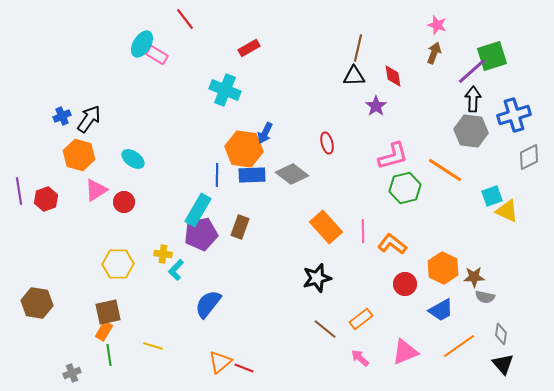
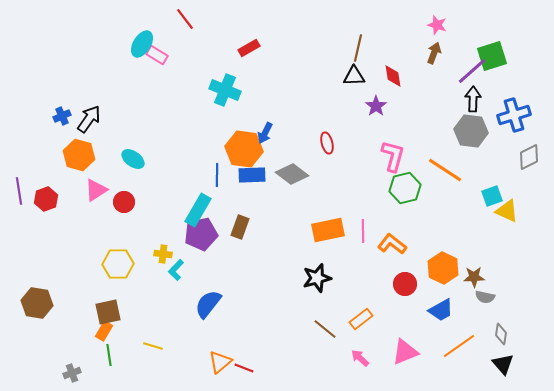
pink L-shape at (393, 156): rotated 60 degrees counterclockwise
orange rectangle at (326, 227): moved 2 px right, 3 px down; rotated 60 degrees counterclockwise
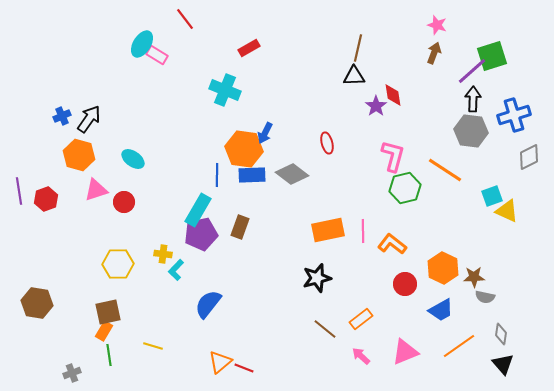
red diamond at (393, 76): moved 19 px down
pink triangle at (96, 190): rotated 15 degrees clockwise
pink arrow at (360, 358): moved 1 px right, 2 px up
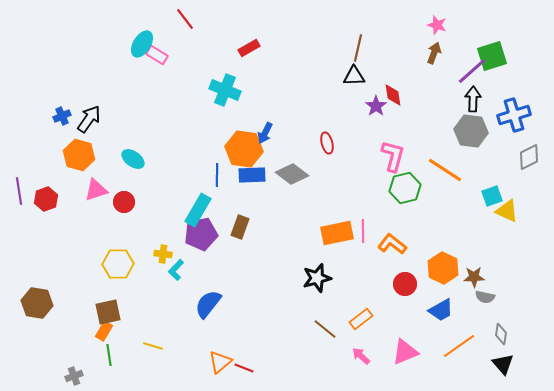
orange rectangle at (328, 230): moved 9 px right, 3 px down
gray cross at (72, 373): moved 2 px right, 3 px down
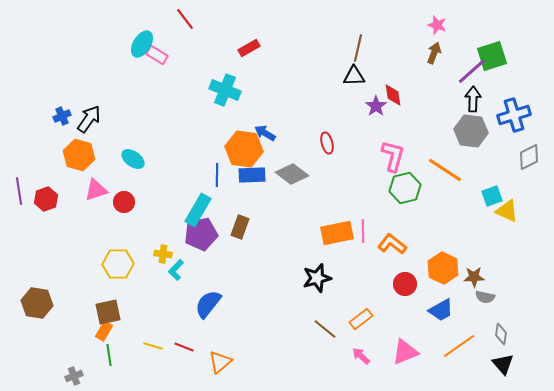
blue arrow at (265, 133): rotated 95 degrees clockwise
red line at (244, 368): moved 60 px left, 21 px up
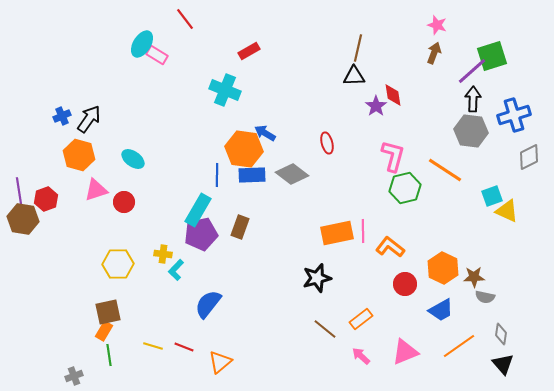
red rectangle at (249, 48): moved 3 px down
orange L-shape at (392, 244): moved 2 px left, 3 px down
brown hexagon at (37, 303): moved 14 px left, 84 px up
